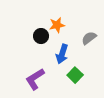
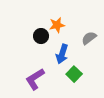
green square: moved 1 px left, 1 px up
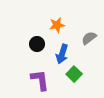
black circle: moved 4 px left, 8 px down
purple L-shape: moved 5 px right, 1 px down; rotated 115 degrees clockwise
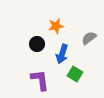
orange star: moved 1 px left, 1 px down
green square: moved 1 px right; rotated 14 degrees counterclockwise
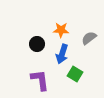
orange star: moved 5 px right, 4 px down; rotated 14 degrees clockwise
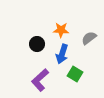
purple L-shape: rotated 125 degrees counterclockwise
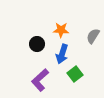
gray semicircle: moved 4 px right, 2 px up; rotated 21 degrees counterclockwise
green square: rotated 21 degrees clockwise
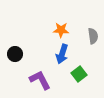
gray semicircle: rotated 140 degrees clockwise
black circle: moved 22 px left, 10 px down
green square: moved 4 px right
purple L-shape: rotated 105 degrees clockwise
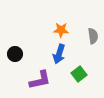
blue arrow: moved 3 px left
purple L-shape: rotated 105 degrees clockwise
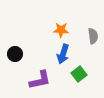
blue arrow: moved 4 px right
